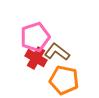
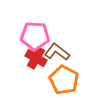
pink pentagon: moved 1 px up; rotated 20 degrees clockwise
orange pentagon: rotated 16 degrees clockwise
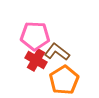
red cross: moved 2 px down
orange pentagon: rotated 12 degrees clockwise
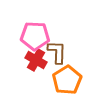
brown L-shape: rotated 55 degrees clockwise
orange pentagon: moved 3 px right
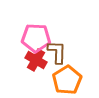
pink pentagon: moved 1 px right, 2 px down
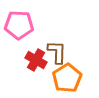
pink pentagon: moved 17 px left, 13 px up
orange pentagon: moved 2 px up
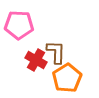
brown L-shape: moved 1 px left
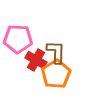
pink pentagon: moved 1 px left, 14 px down
orange pentagon: moved 11 px left, 4 px up
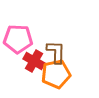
red cross: moved 2 px left, 1 px down
orange pentagon: rotated 20 degrees clockwise
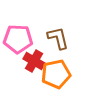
brown L-shape: moved 2 px right, 14 px up; rotated 15 degrees counterclockwise
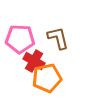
pink pentagon: moved 2 px right
orange pentagon: moved 9 px left, 4 px down
